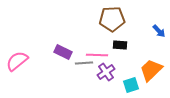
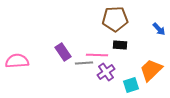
brown pentagon: moved 3 px right
blue arrow: moved 2 px up
purple rectangle: rotated 30 degrees clockwise
pink semicircle: rotated 35 degrees clockwise
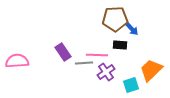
blue arrow: moved 27 px left
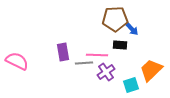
purple rectangle: rotated 24 degrees clockwise
pink semicircle: rotated 30 degrees clockwise
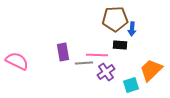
blue arrow: rotated 48 degrees clockwise
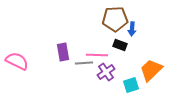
black rectangle: rotated 16 degrees clockwise
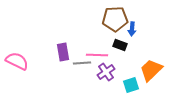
gray line: moved 2 px left
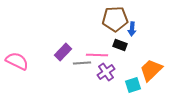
purple rectangle: rotated 54 degrees clockwise
cyan square: moved 2 px right
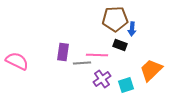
purple rectangle: rotated 36 degrees counterclockwise
purple cross: moved 4 px left, 7 px down
cyan square: moved 7 px left
